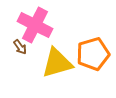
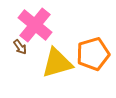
pink cross: rotated 12 degrees clockwise
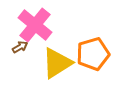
brown arrow: rotated 84 degrees counterclockwise
yellow triangle: rotated 16 degrees counterclockwise
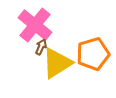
brown arrow: moved 21 px right; rotated 35 degrees counterclockwise
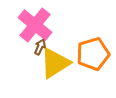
brown arrow: moved 1 px left
yellow triangle: moved 2 px left
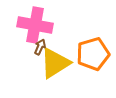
pink cross: rotated 28 degrees counterclockwise
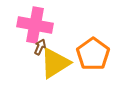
orange pentagon: rotated 20 degrees counterclockwise
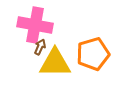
orange pentagon: rotated 20 degrees clockwise
yellow triangle: rotated 32 degrees clockwise
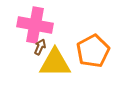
orange pentagon: moved 3 px up; rotated 12 degrees counterclockwise
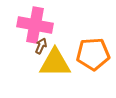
brown arrow: moved 1 px right, 1 px up
orange pentagon: moved 3 px down; rotated 24 degrees clockwise
